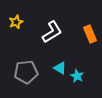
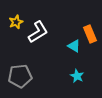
white L-shape: moved 14 px left
cyan triangle: moved 14 px right, 22 px up
gray pentagon: moved 6 px left, 4 px down
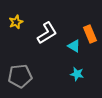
white L-shape: moved 9 px right, 1 px down
cyan star: moved 2 px up; rotated 16 degrees counterclockwise
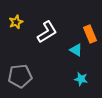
white L-shape: moved 1 px up
cyan triangle: moved 2 px right, 4 px down
cyan star: moved 4 px right, 5 px down
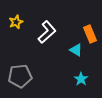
white L-shape: rotated 10 degrees counterclockwise
cyan star: rotated 24 degrees clockwise
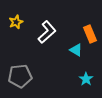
cyan star: moved 5 px right
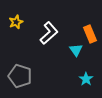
white L-shape: moved 2 px right, 1 px down
cyan triangle: rotated 24 degrees clockwise
gray pentagon: rotated 25 degrees clockwise
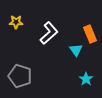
yellow star: rotated 24 degrees clockwise
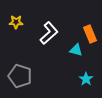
cyan triangle: rotated 40 degrees counterclockwise
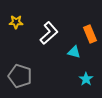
cyan triangle: moved 2 px left, 2 px down
